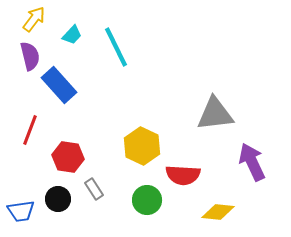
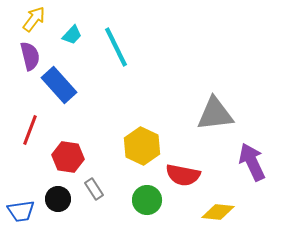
red semicircle: rotated 8 degrees clockwise
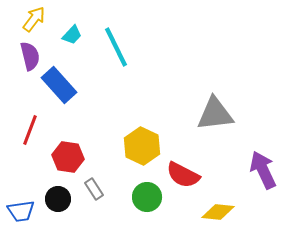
purple arrow: moved 11 px right, 8 px down
red semicircle: rotated 16 degrees clockwise
green circle: moved 3 px up
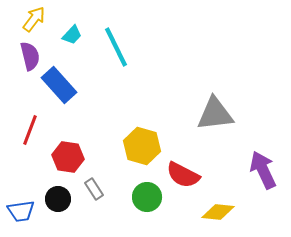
yellow hexagon: rotated 9 degrees counterclockwise
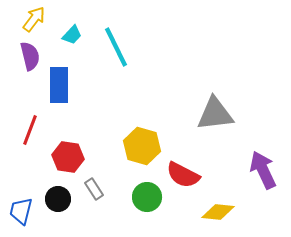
blue rectangle: rotated 42 degrees clockwise
blue trapezoid: rotated 112 degrees clockwise
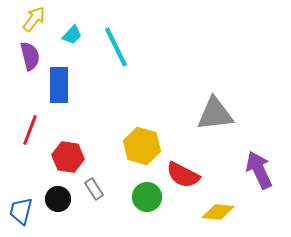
purple arrow: moved 4 px left
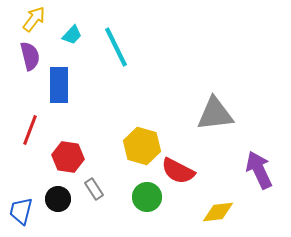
red semicircle: moved 5 px left, 4 px up
yellow diamond: rotated 12 degrees counterclockwise
